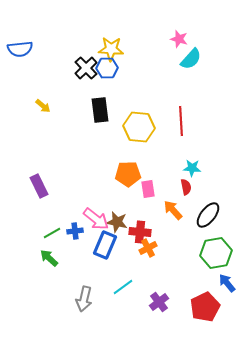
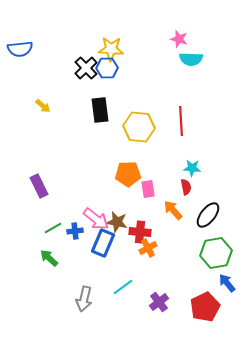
cyan semicircle: rotated 50 degrees clockwise
green line: moved 1 px right, 5 px up
blue rectangle: moved 2 px left, 2 px up
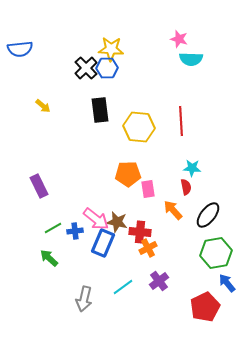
purple cross: moved 21 px up
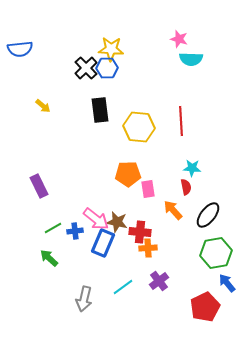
orange cross: rotated 24 degrees clockwise
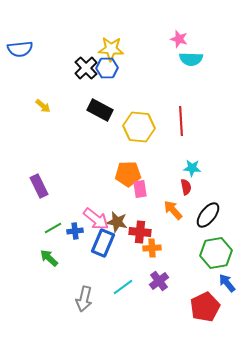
black rectangle: rotated 55 degrees counterclockwise
pink rectangle: moved 8 px left
orange cross: moved 4 px right
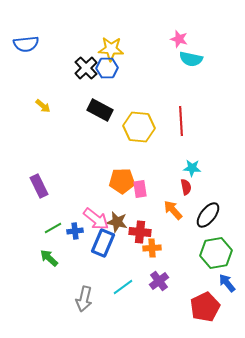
blue semicircle: moved 6 px right, 5 px up
cyan semicircle: rotated 10 degrees clockwise
orange pentagon: moved 6 px left, 7 px down
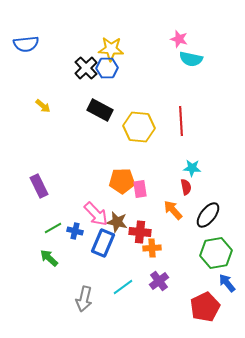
pink arrow: moved 5 px up; rotated 8 degrees clockwise
blue cross: rotated 21 degrees clockwise
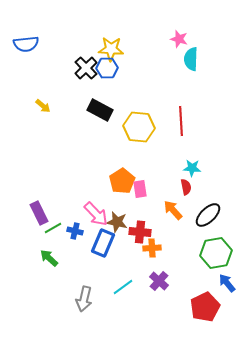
cyan semicircle: rotated 80 degrees clockwise
orange pentagon: rotated 30 degrees counterclockwise
purple rectangle: moved 27 px down
black ellipse: rotated 8 degrees clockwise
purple cross: rotated 12 degrees counterclockwise
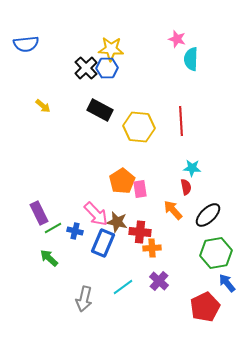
pink star: moved 2 px left
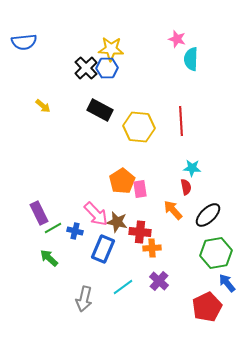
blue semicircle: moved 2 px left, 2 px up
blue rectangle: moved 6 px down
red pentagon: moved 2 px right
